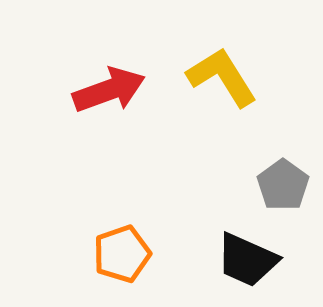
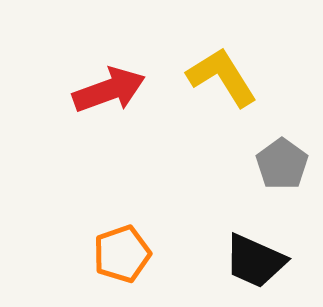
gray pentagon: moved 1 px left, 21 px up
black trapezoid: moved 8 px right, 1 px down
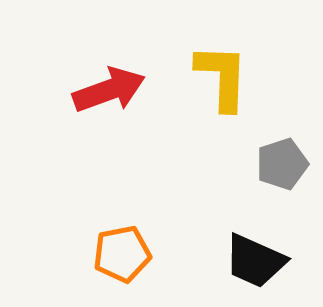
yellow L-shape: rotated 34 degrees clockwise
gray pentagon: rotated 18 degrees clockwise
orange pentagon: rotated 8 degrees clockwise
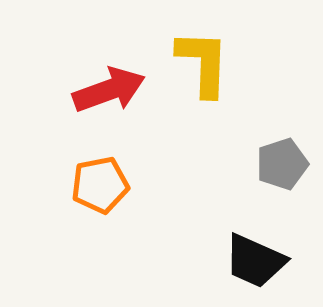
yellow L-shape: moved 19 px left, 14 px up
orange pentagon: moved 22 px left, 69 px up
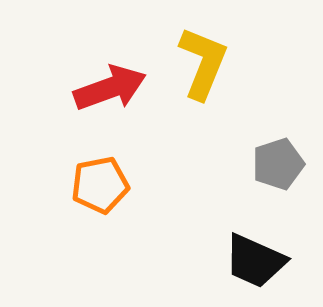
yellow L-shape: rotated 20 degrees clockwise
red arrow: moved 1 px right, 2 px up
gray pentagon: moved 4 px left
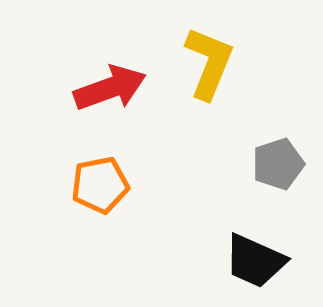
yellow L-shape: moved 6 px right
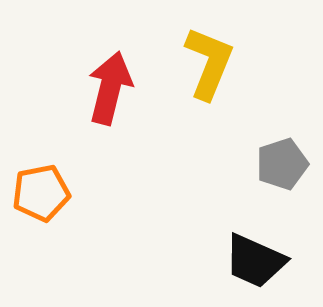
red arrow: rotated 56 degrees counterclockwise
gray pentagon: moved 4 px right
orange pentagon: moved 59 px left, 8 px down
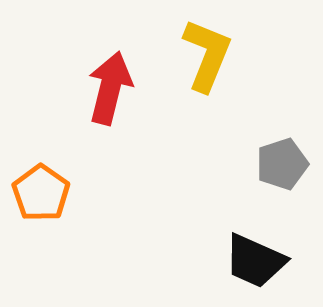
yellow L-shape: moved 2 px left, 8 px up
orange pentagon: rotated 26 degrees counterclockwise
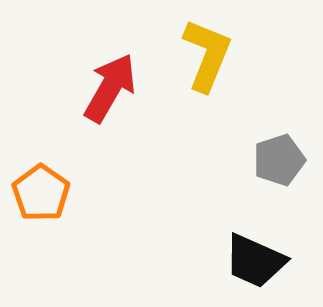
red arrow: rotated 16 degrees clockwise
gray pentagon: moved 3 px left, 4 px up
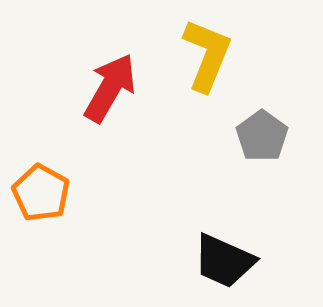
gray pentagon: moved 17 px left, 24 px up; rotated 18 degrees counterclockwise
orange pentagon: rotated 6 degrees counterclockwise
black trapezoid: moved 31 px left
